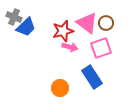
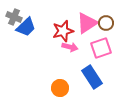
pink triangle: rotated 50 degrees clockwise
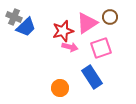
brown circle: moved 4 px right, 6 px up
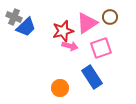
pink arrow: moved 1 px up
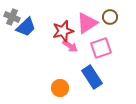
gray cross: moved 2 px left
pink arrow: rotated 21 degrees clockwise
